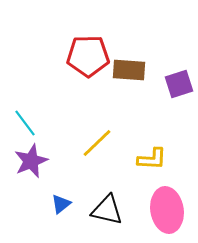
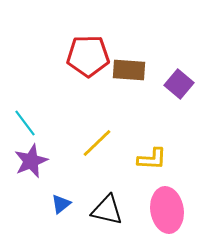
purple square: rotated 32 degrees counterclockwise
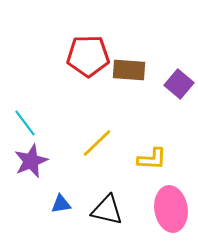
blue triangle: rotated 30 degrees clockwise
pink ellipse: moved 4 px right, 1 px up
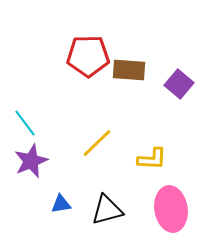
black triangle: rotated 28 degrees counterclockwise
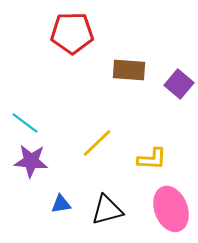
red pentagon: moved 16 px left, 23 px up
cyan line: rotated 16 degrees counterclockwise
purple star: rotated 28 degrees clockwise
pink ellipse: rotated 12 degrees counterclockwise
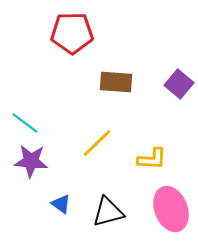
brown rectangle: moved 13 px left, 12 px down
blue triangle: rotated 45 degrees clockwise
black triangle: moved 1 px right, 2 px down
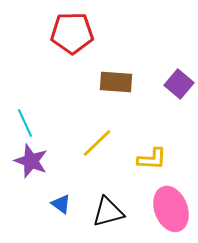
cyan line: rotated 28 degrees clockwise
purple star: rotated 16 degrees clockwise
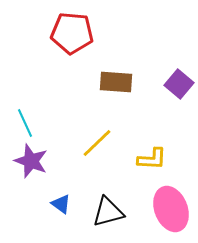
red pentagon: rotated 6 degrees clockwise
